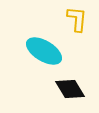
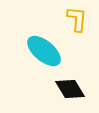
cyan ellipse: rotated 9 degrees clockwise
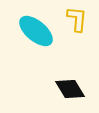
cyan ellipse: moved 8 px left, 20 px up
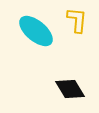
yellow L-shape: moved 1 px down
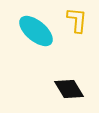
black diamond: moved 1 px left
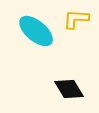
yellow L-shape: moved 1 px left, 1 px up; rotated 92 degrees counterclockwise
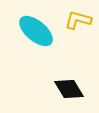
yellow L-shape: moved 2 px right, 1 px down; rotated 12 degrees clockwise
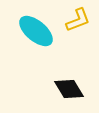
yellow L-shape: rotated 144 degrees clockwise
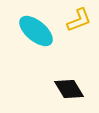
yellow L-shape: moved 1 px right
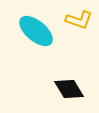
yellow L-shape: rotated 40 degrees clockwise
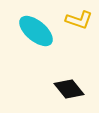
black diamond: rotated 8 degrees counterclockwise
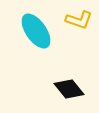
cyan ellipse: rotated 15 degrees clockwise
